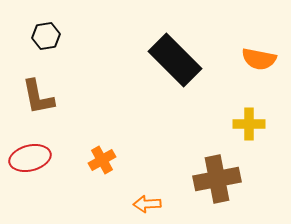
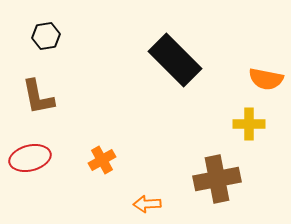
orange semicircle: moved 7 px right, 20 px down
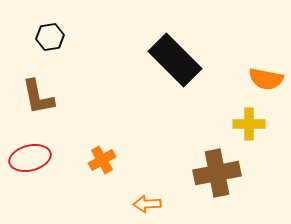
black hexagon: moved 4 px right, 1 px down
brown cross: moved 6 px up
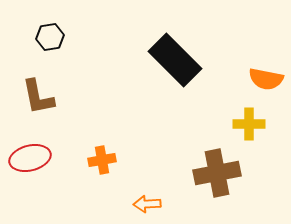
orange cross: rotated 20 degrees clockwise
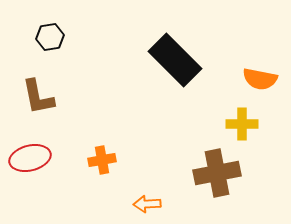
orange semicircle: moved 6 px left
yellow cross: moved 7 px left
